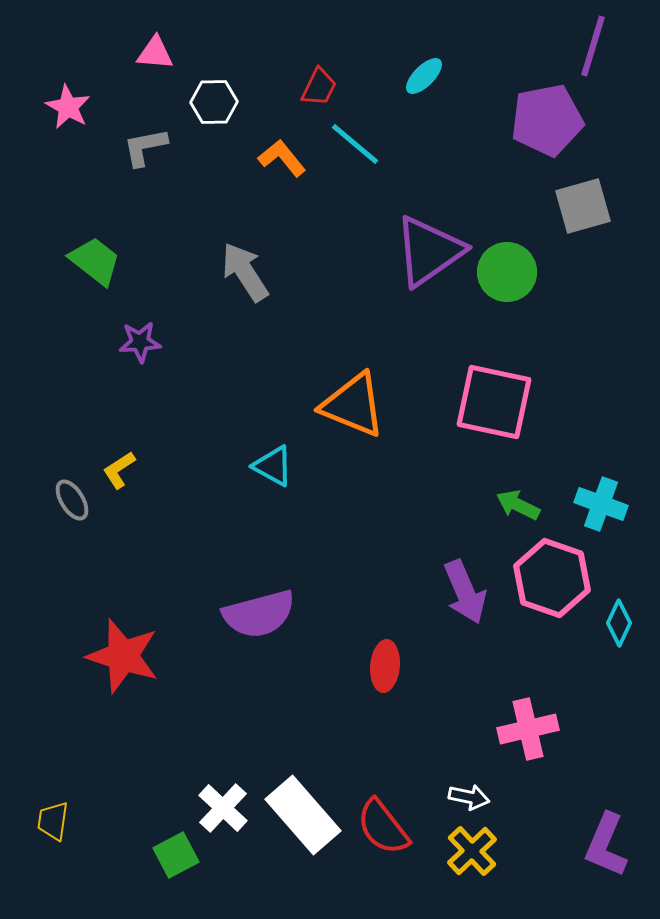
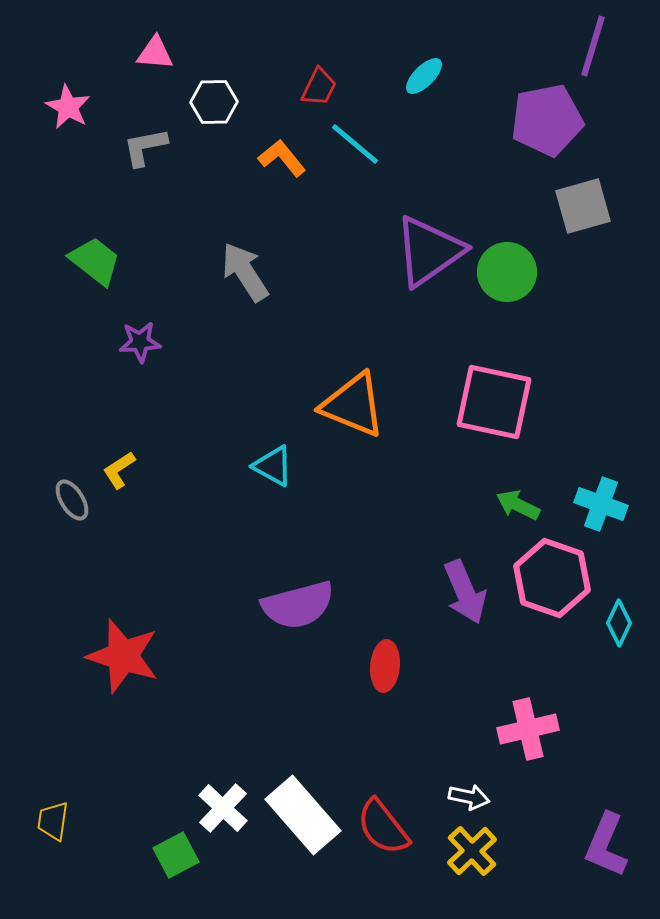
purple semicircle: moved 39 px right, 9 px up
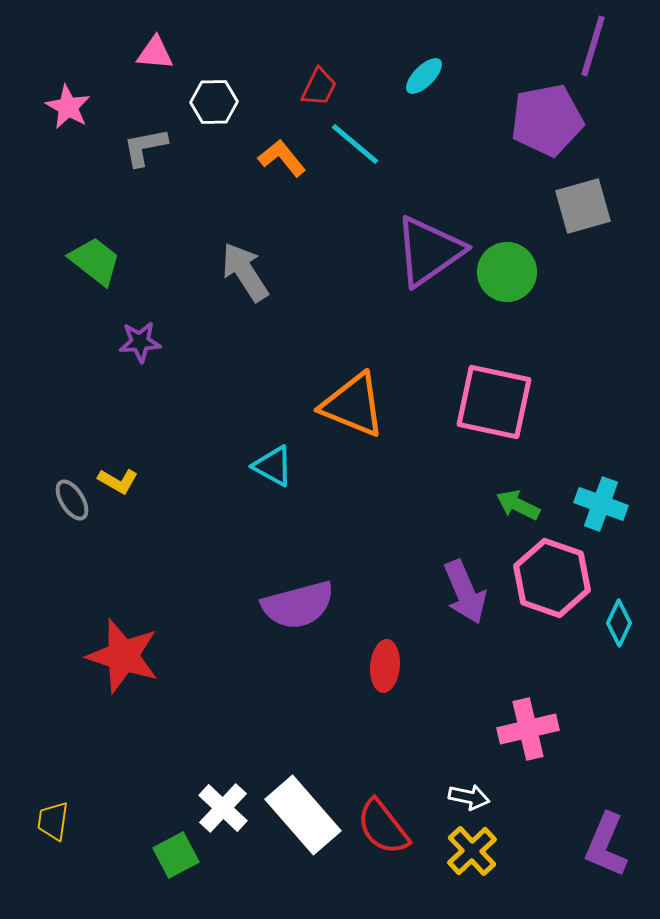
yellow L-shape: moved 1 px left, 11 px down; rotated 117 degrees counterclockwise
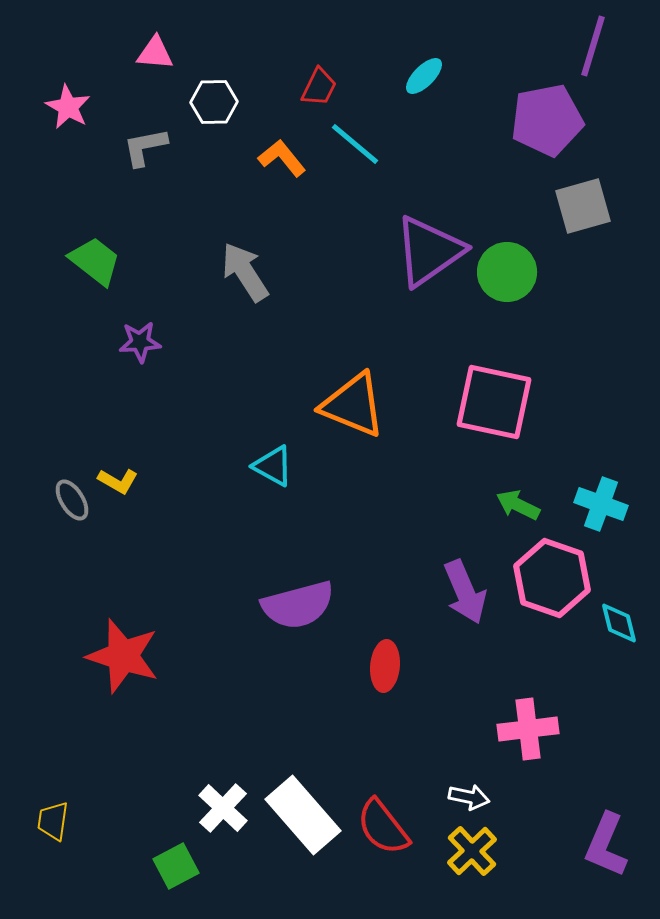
cyan diamond: rotated 39 degrees counterclockwise
pink cross: rotated 6 degrees clockwise
green square: moved 11 px down
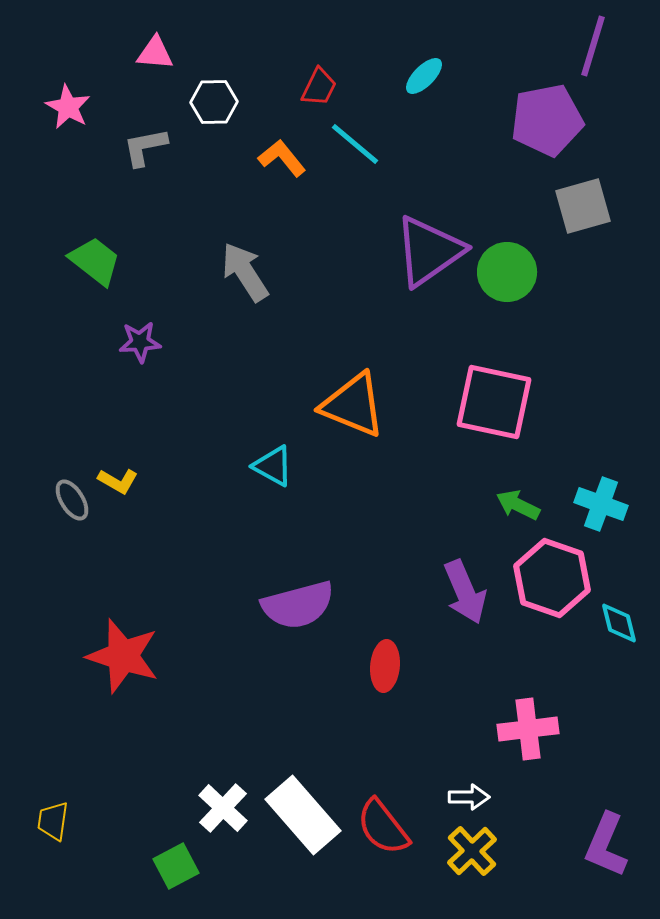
white arrow: rotated 12 degrees counterclockwise
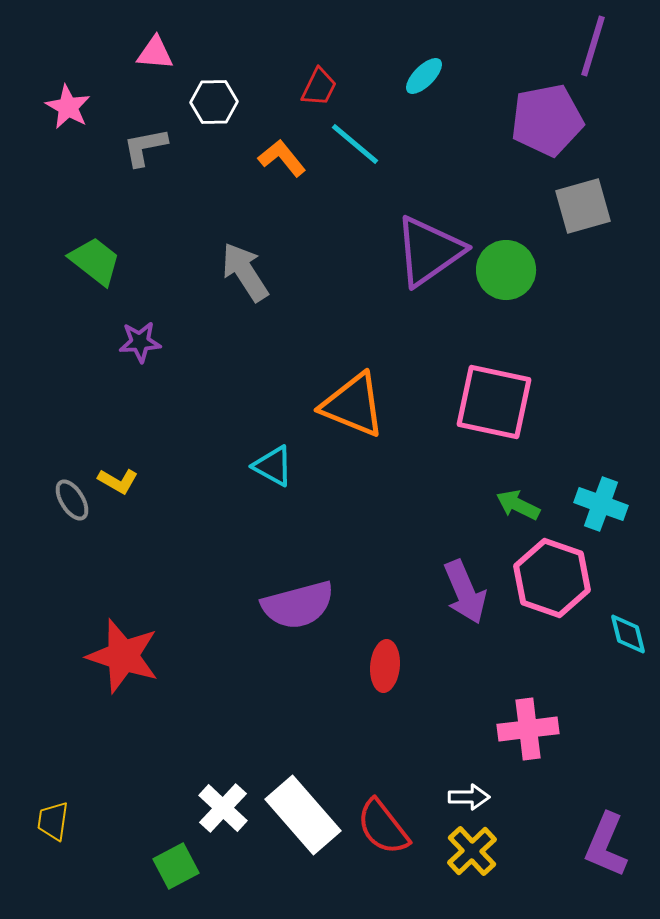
green circle: moved 1 px left, 2 px up
cyan diamond: moved 9 px right, 11 px down
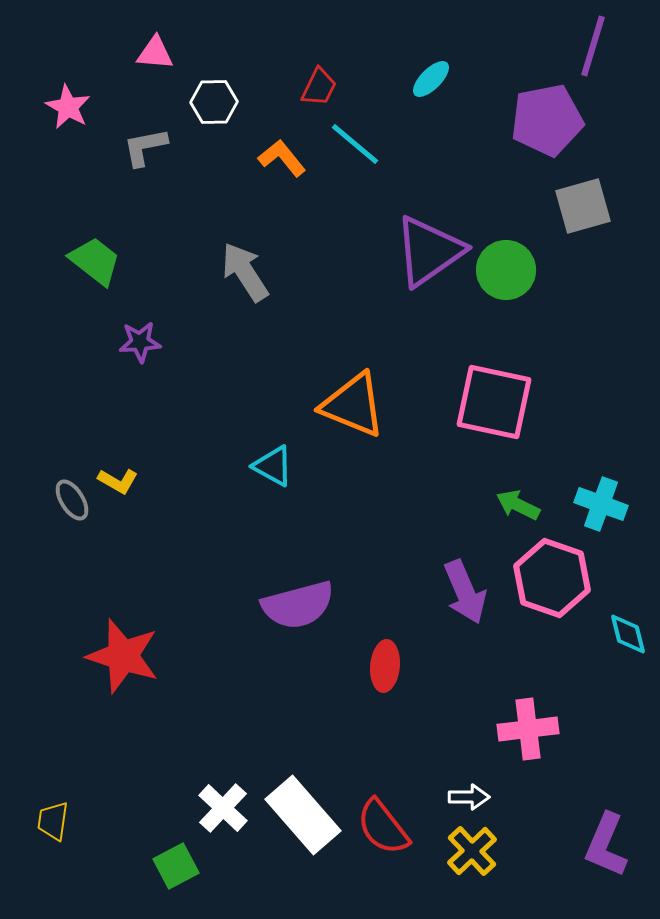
cyan ellipse: moved 7 px right, 3 px down
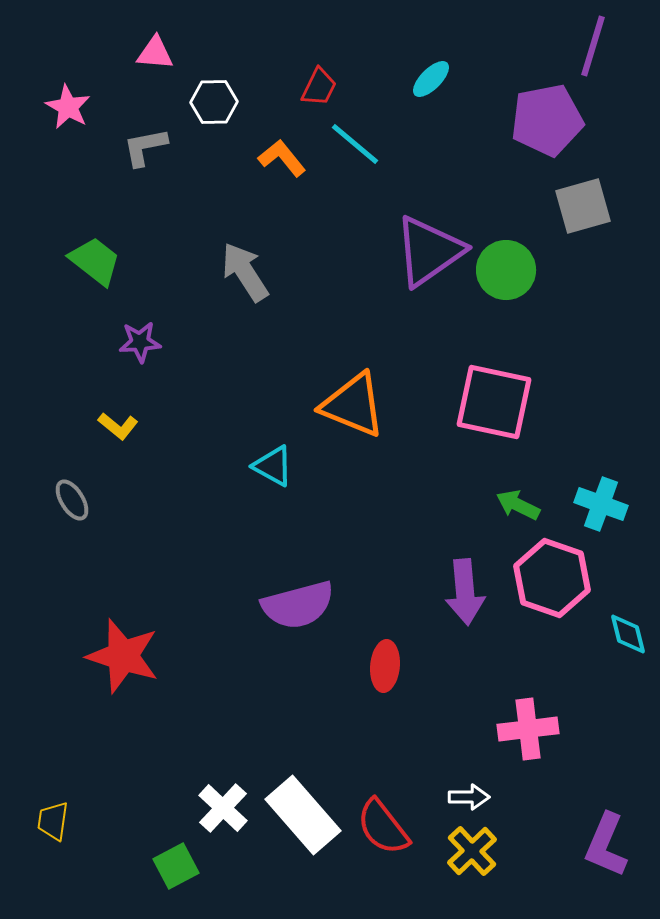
yellow L-shape: moved 55 px up; rotated 9 degrees clockwise
purple arrow: rotated 18 degrees clockwise
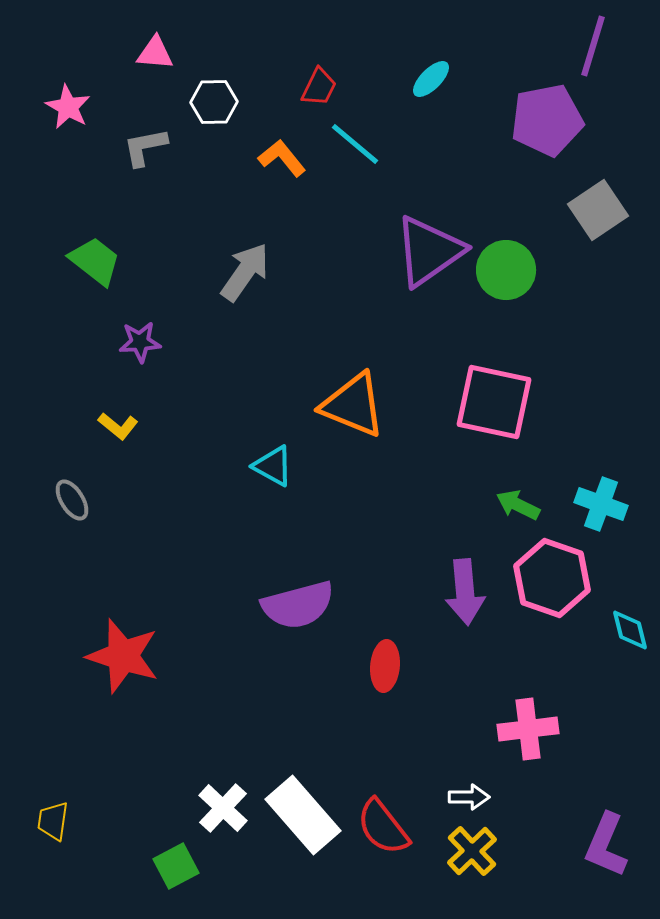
gray square: moved 15 px right, 4 px down; rotated 18 degrees counterclockwise
gray arrow: rotated 68 degrees clockwise
cyan diamond: moved 2 px right, 4 px up
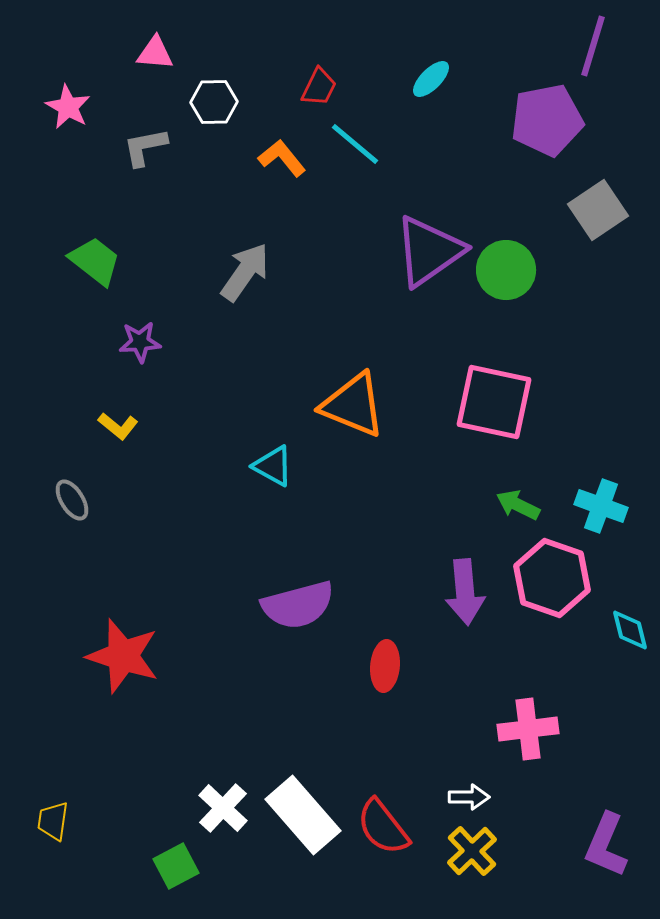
cyan cross: moved 2 px down
